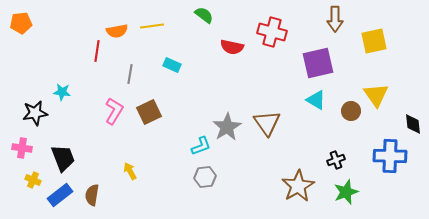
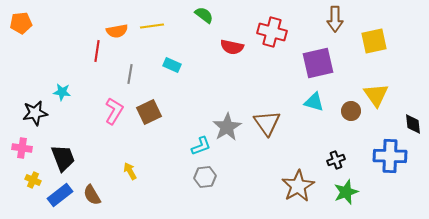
cyan triangle: moved 2 px left, 2 px down; rotated 15 degrees counterclockwise
brown semicircle: rotated 40 degrees counterclockwise
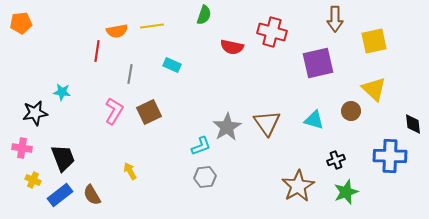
green semicircle: rotated 72 degrees clockwise
yellow triangle: moved 2 px left, 6 px up; rotated 12 degrees counterclockwise
cyan triangle: moved 18 px down
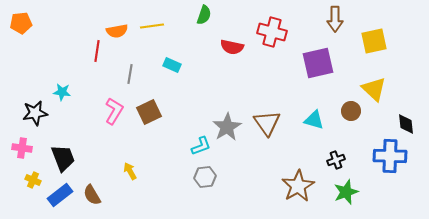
black diamond: moved 7 px left
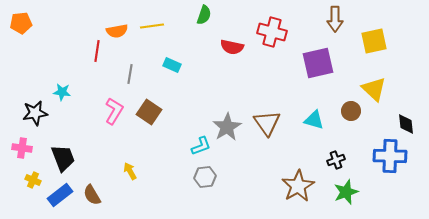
brown square: rotated 30 degrees counterclockwise
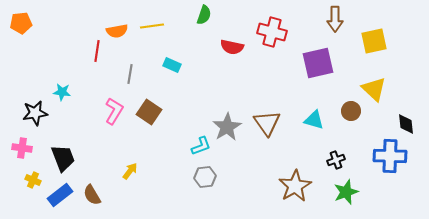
yellow arrow: rotated 66 degrees clockwise
brown star: moved 3 px left
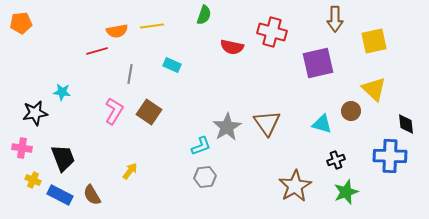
red line: rotated 65 degrees clockwise
cyan triangle: moved 8 px right, 4 px down
blue rectangle: rotated 65 degrees clockwise
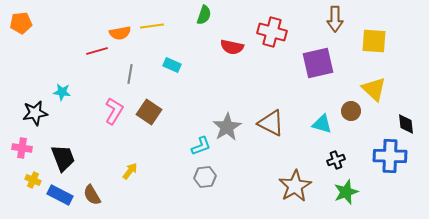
orange semicircle: moved 3 px right, 2 px down
yellow square: rotated 16 degrees clockwise
brown triangle: moved 4 px right; rotated 28 degrees counterclockwise
